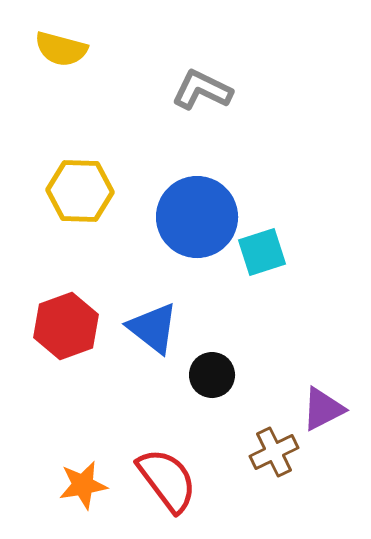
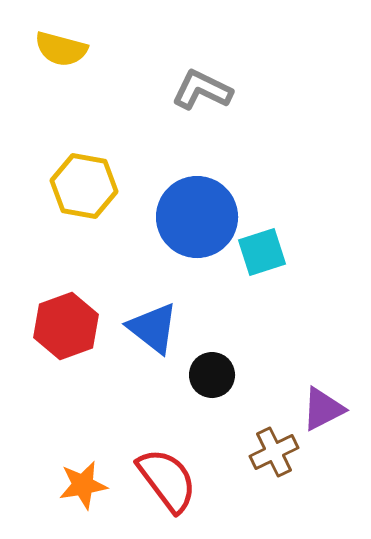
yellow hexagon: moved 4 px right, 5 px up; rotated 8 degrees clockwise
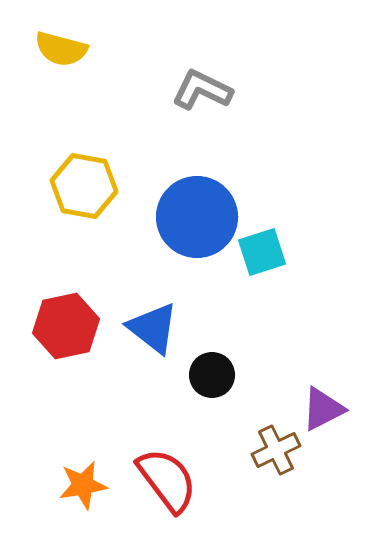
red hexagon: rotated 8 degrees clockwise
brown cross: moved 2 px right, 2 px up
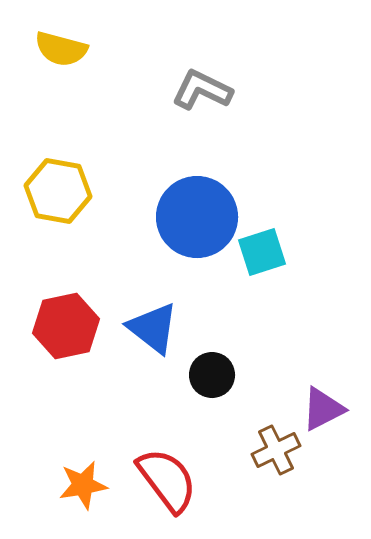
yellow hexagon: moved 26 px left, 5 px down
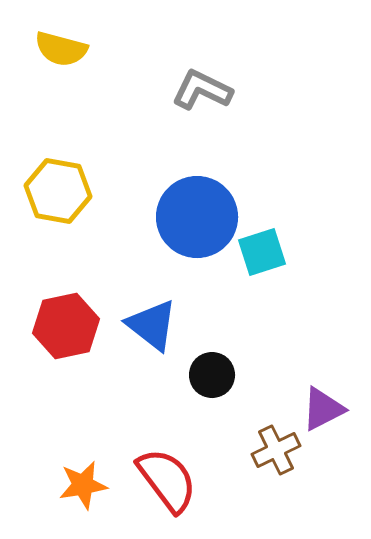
blue triangle: moved 1 px left, 3 px up
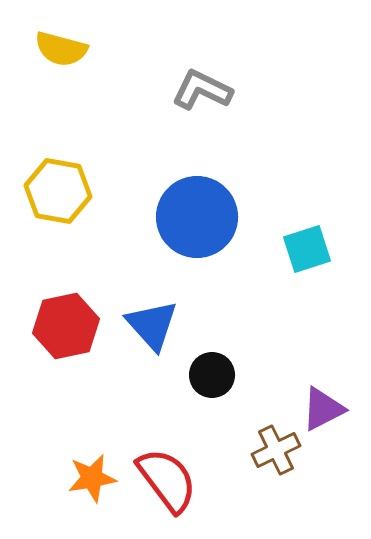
cyan square: moved 45 px right, 3 px up
blue triangle: rotated 10 degrees clockwise
orange star: moved 9 px right, 7 px up
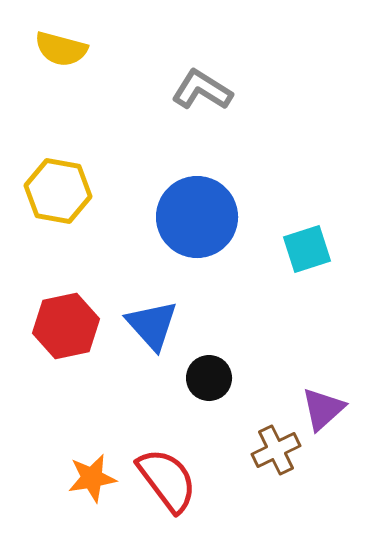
gray L-shape: rotated 6 degrees clockwise
black circle: moved 3 px left, 3 px down
purple triangle: rotated 15 degrees counterclockwise
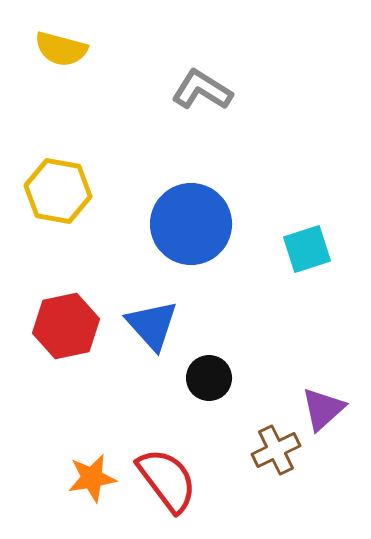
blue circle: moved 6 px left, 7 px down
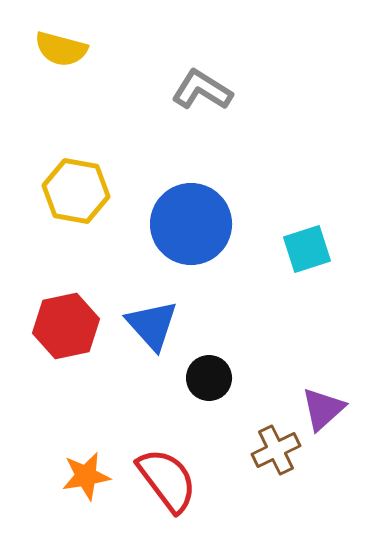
yellow hexagon: moved 18 px right
orange star: moved 6 px left, 2 px up
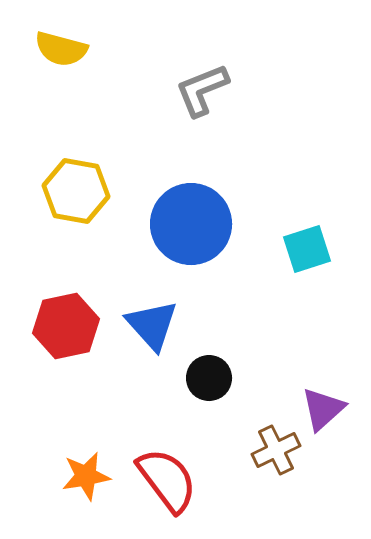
gray L-shape: rotated 54 degrees counterclockwise
